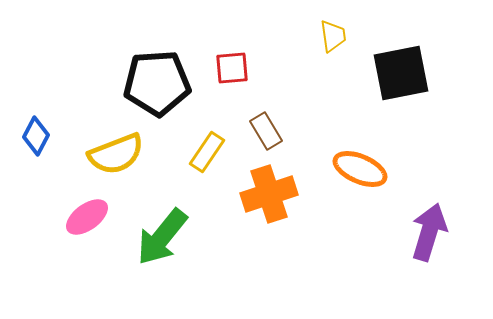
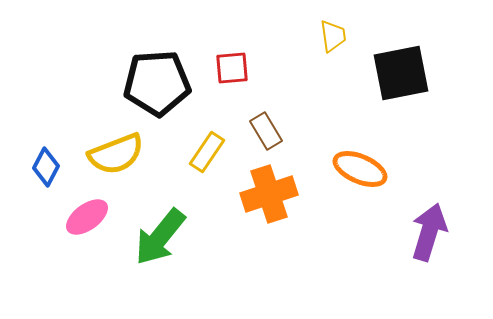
blue diamond: moved 10 px right, 31 px down
green arrow: moved 2 px left
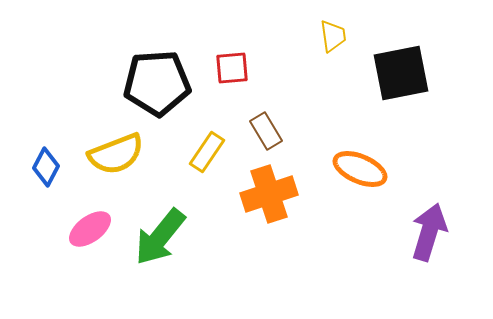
pink ellipse: moved 3 px right, 12 px down
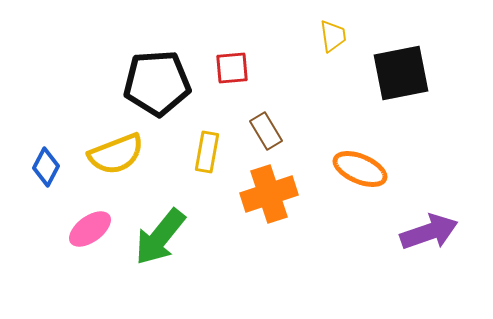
yellow rectangle: rotated 24 degrees counterclockwise
purple arrow: rotated 54 degrees clockwise
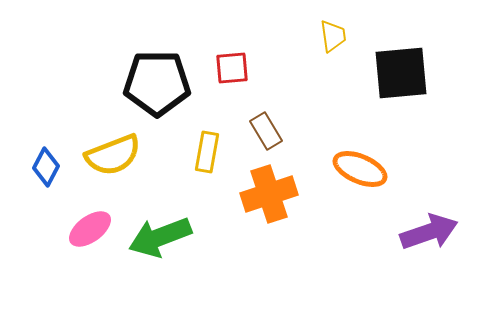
black square: rotated 6 degrees clockwise
black pentagon: rotated 4 degrees clockwise
yellow semicircle: moved 3 px left, 1 px down
green arrow: rotated 30 degrees clockwise
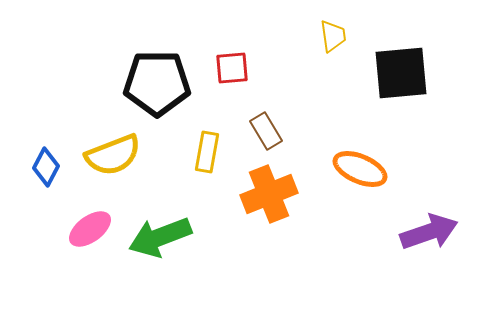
orange cross: rotated 4 degrees counterclockwise
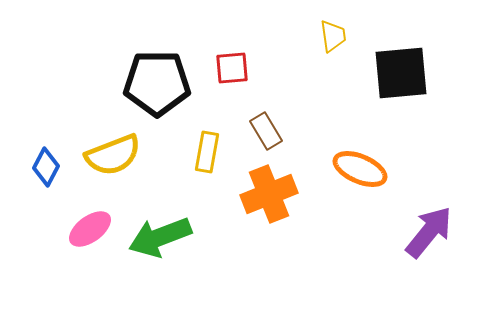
purple arrow: rotated 32 degrees counterclockwise
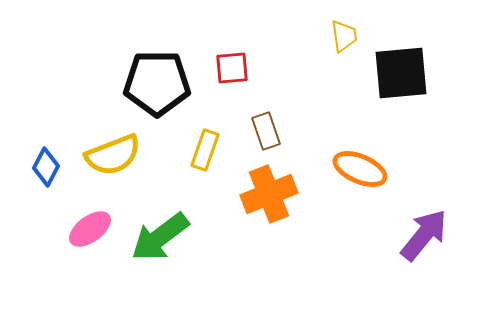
yellow trapezoid: moved 11 px right
brown rectangle: rotated 12 degrees clockwise
yellow rectangle: moved 2 px left, 2 px up; rotated 9 degrees clockwise
purple arrow: moved 5 px left, 3 px down
green arrow: rotated 16 degrees counterclockwise
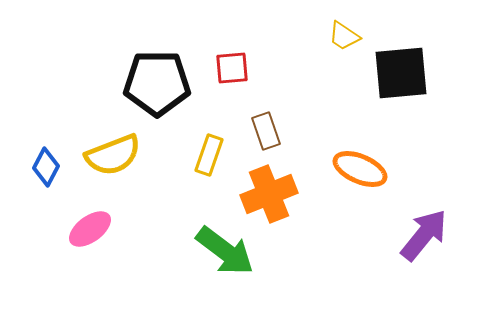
yellow trapezoid: rotated 132 degrees clockwise
yellow rectangle: moved 4 px right, 5 px down
green arrow: moved 65 px right, 14 px down; rotated 106 degrees counterclockwise
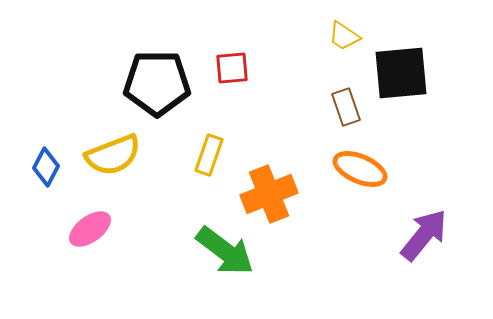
brown rectangle: moved 80 px right, 24 px up
